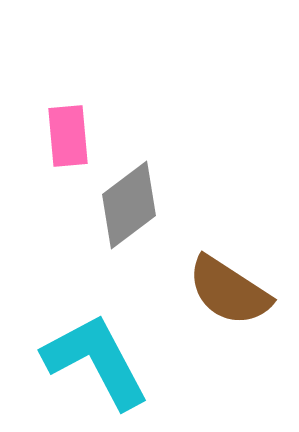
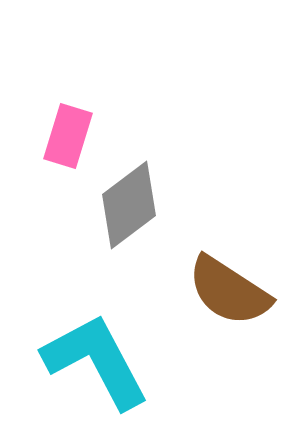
pink rectangle: rotated 22 degrees clockwise
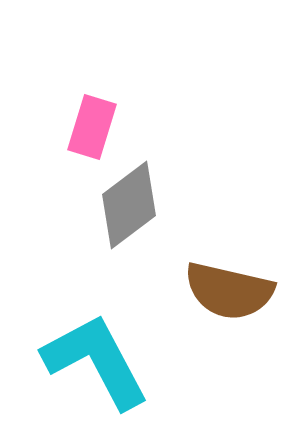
pink rectangle: moved 24 px right, 9 px up
brown semicircle: rotated 20 degrees counterclockwise
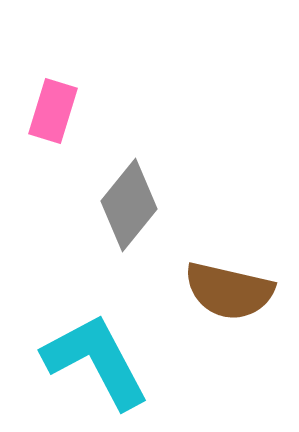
pink rectangle: moved 39 px left, 16 px up
gray diamond: rotated 14 degrees counterclockwise
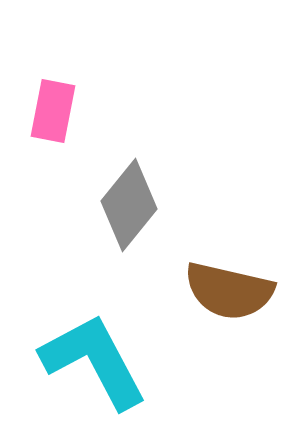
pink rectangle: rotated 6 degrees counterclockwise
cyan L-shape: moved 2 px left
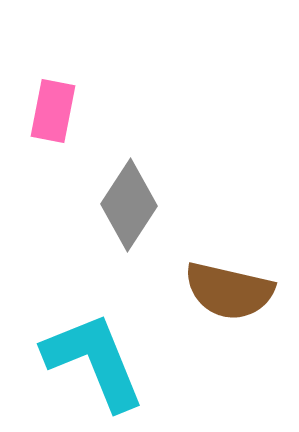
gray diamond: rotated 6 degrees counterclockwise
cyan L-shape: rotated 6 degrees clockwise
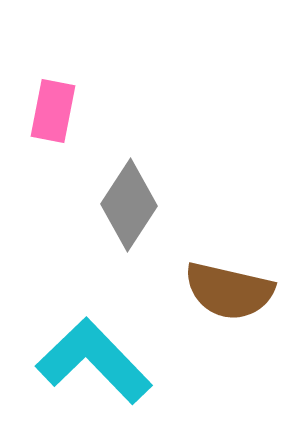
cyan L-shape: rotated 22 degrees counterclockwise
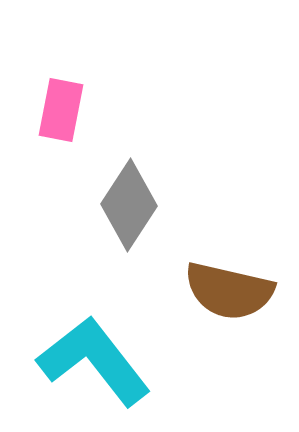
pink rectangle: moved 8 px right, 1 px up
cyan L-shape: rotated 6 degrees clockwise
